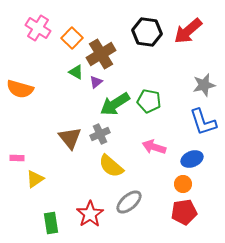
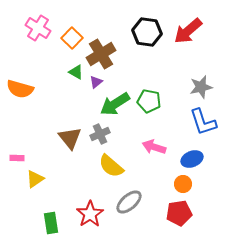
gray star: moved 3 px left, 2 px down
red pentagon: moved 5 px left, 1 px down
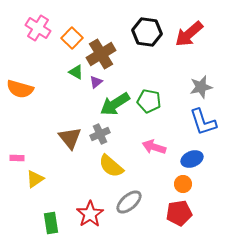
red arrow: moved 1 px right, 3 px down
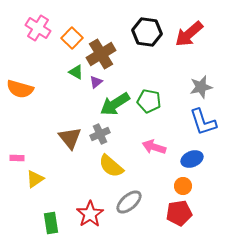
orange circle: moved 2 px down
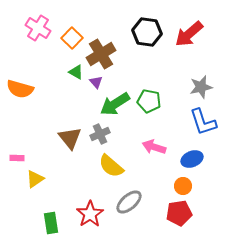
purple triangle: rotated 32 degrees counterclockwise
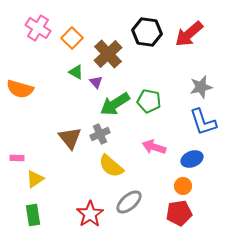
brown cross: moved 7 px right; rotated 12 degrees counterclockwise
green rectangle: moved 18 px left, 8 px up
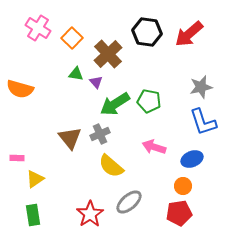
green triangle: moved 2 px down; rotated 21 degrees counterclockwise
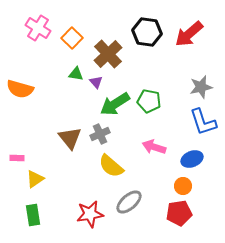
red star: rotated 24 degrees clockwise
